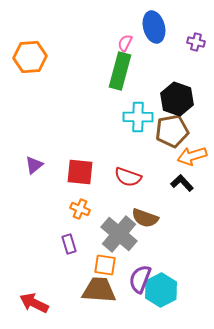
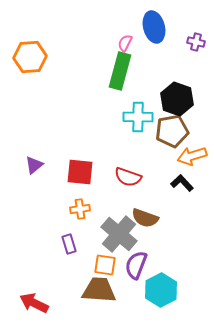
orange cross: rotated 30 degrees counterclockwise
purple semicircle: moved 4 px left, 14 px up
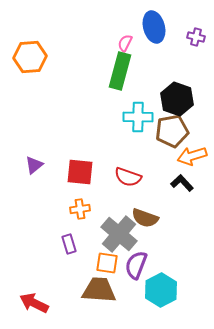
purple cross: moved 5 px up
orange square: moved 2 px right, 2 px up
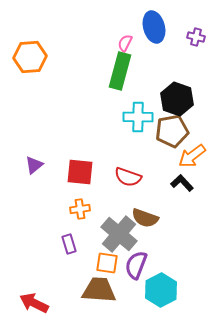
orange arrow: rotated 20 degrees counterclockwise
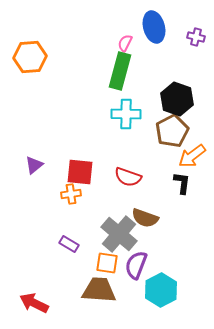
cyan cross: moved 12 px left, 3 px up
brown pentagon: rotated 16 degrees counterclockwise
black L-shape: rotated 50 degrees clockwise
orange cross: moved 9 px left, 15 px up
purple rectangle: rotated 42 degrees counterclockwise
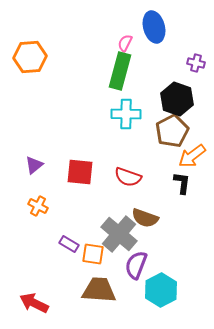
purple cross: moved 26 px down
orange cross: moved 33 px left, 12 px down; rotated 36 degrees clockwise
orange square: moved 14 px left, 9 px up
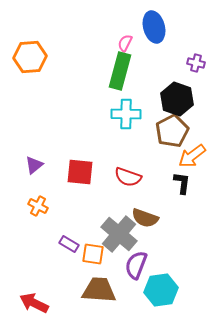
cyan hexagon: rotated 20 degrees clockwise
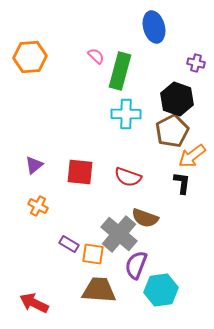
pink semicircle: moved 29 px left, 13 px down; rotated 108 degrees clockwise
